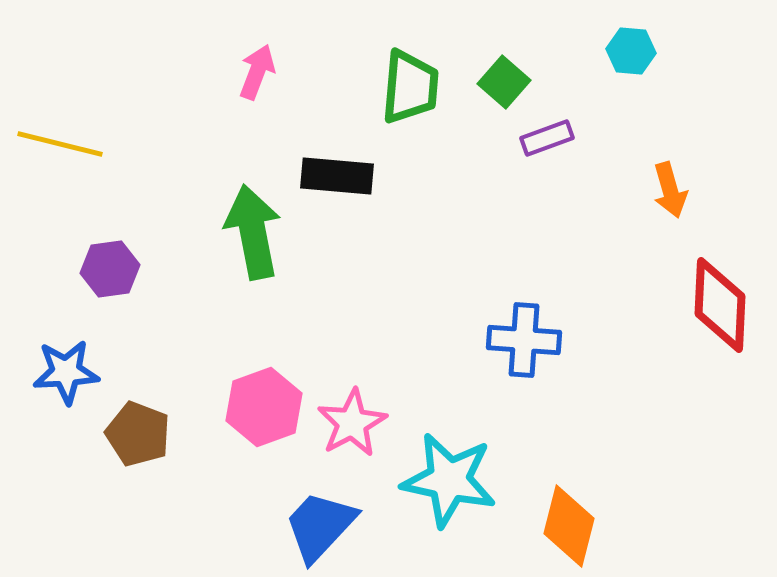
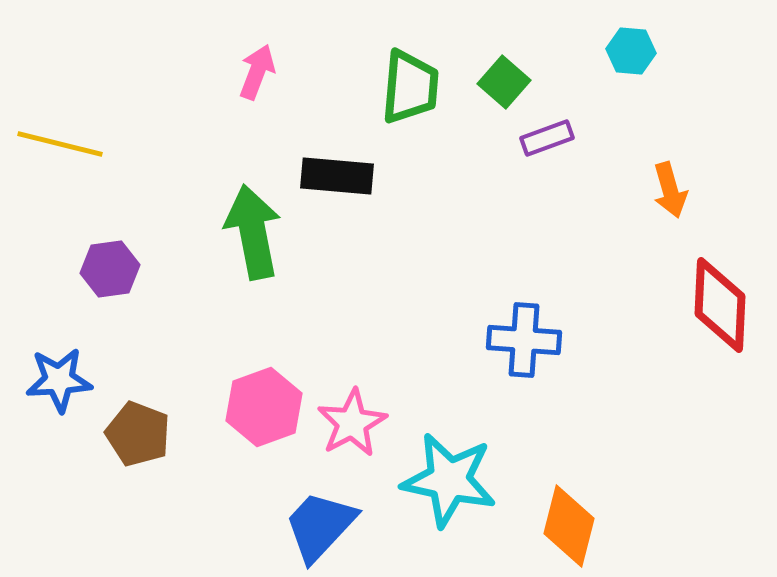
blue star: moved 7 px left, 8 px down
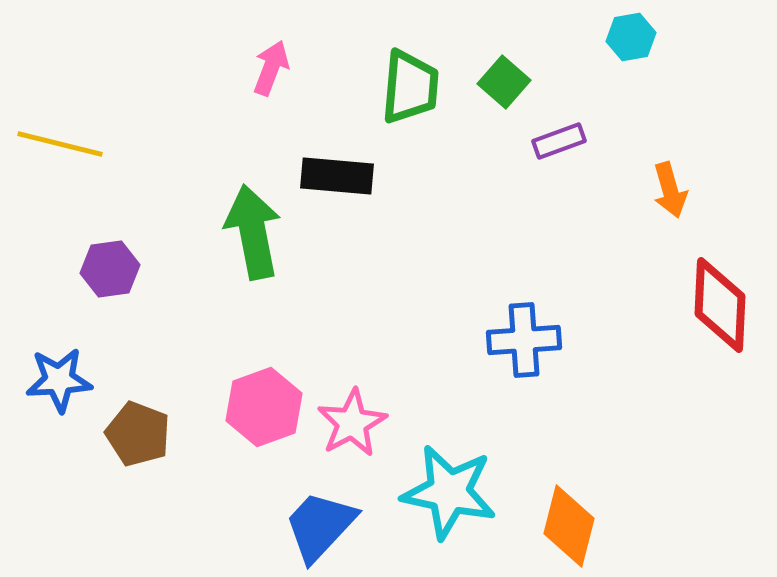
cyan hexagon: moved 14 px up; rotated 15 degrees counterclockwise
pink arrow: moved 14 px right, 4 px up
purple rectangle: moved 12 px right, 3 px down
blue cross: rotated 8 degrees counterclockwise
cyan star: moved 12 px down
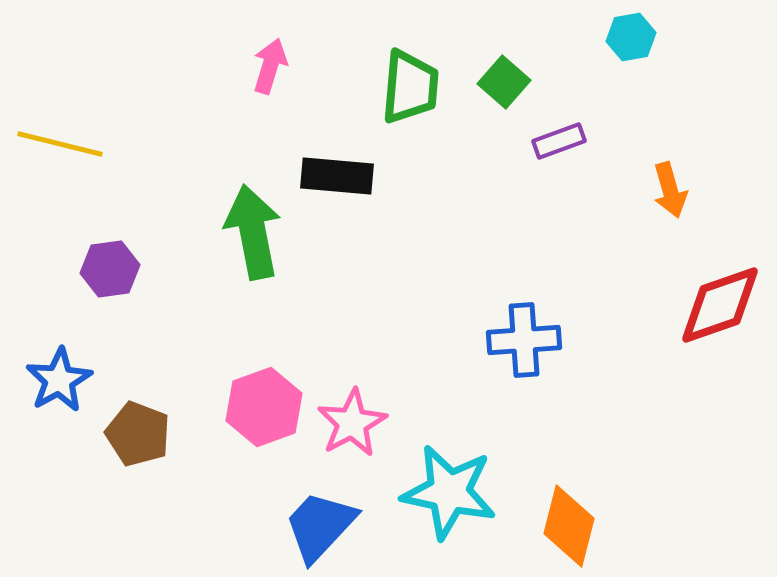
pink arrow: moved 1 px left, 2 px up; rotated 4 degrees counterclockwise
red diamond: rotated 68 degrees clockwise
blue star: rotated 26 degrees counterclockwise
